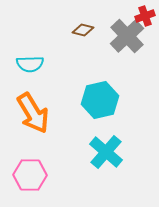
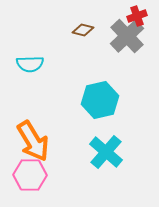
red cross: moved 8 px left
orange arrow: moved 28 px down
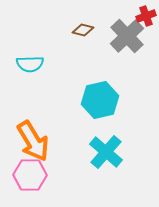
red cross: moved 9 px right
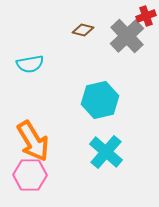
cyan semicircle: rotated 8 degrees counterclockwise
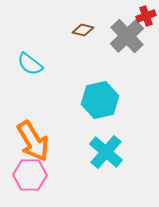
cyan semicircle: rotated 48 degrees clockwise
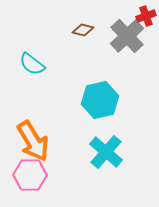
cyan semicircle: moved 2 px right
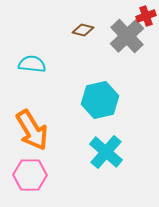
cyan semicircle: rotated 148 degrees clockwise
orange arrow: moved 1 px left, 11 px up
